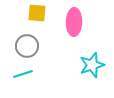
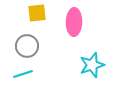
yellow square: rotated 12 degrees counterclockwise
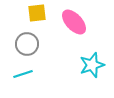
pink ellipse: rotated 44 degrees counterclockwise
gray circle: moved 2 px up
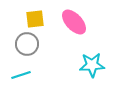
yellow square: moved 2 px left, 6 px down
cyan star: rotated 15 degrees clockwise
cyan line: moved 2 px left, 1 px down
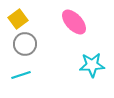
yellow square: moved 17 px left; rotated 30 degrees counterclockwise
gray circle: moved 2 px left
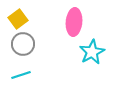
pink ellipse: rotated 48 degrees clockwise
gray circle: moved 2 px left
cyan star: moved 13 px up; rotated 25 degrees counterclockwise
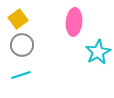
gray circle: moved 1 px left, 1 px down
cyan star: moved 6 px right
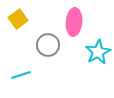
gray circle: moved 26 px right
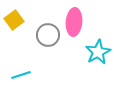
yellow square: moved 4 px left, 1 px down
gray circle: moved 10 px up
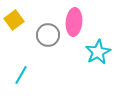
cyan line: rotated 42 degrees counterclockwise
